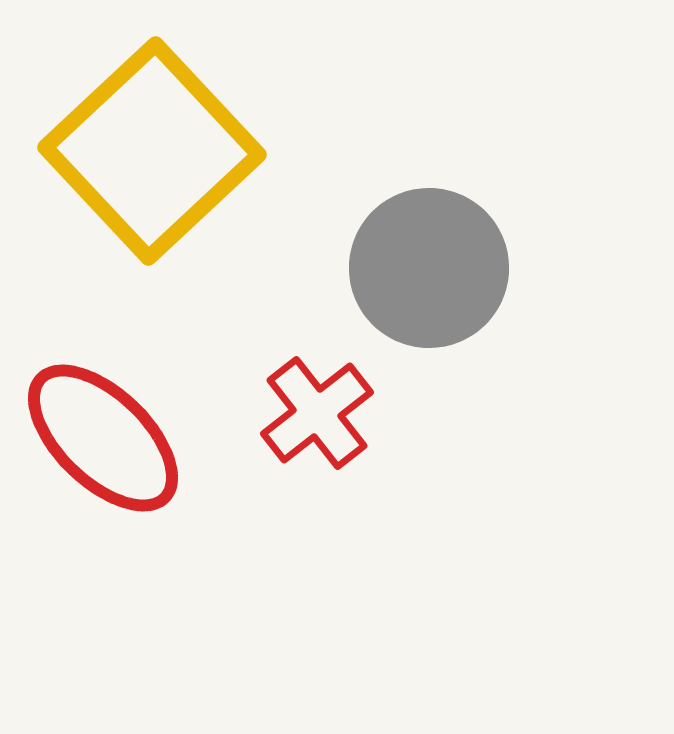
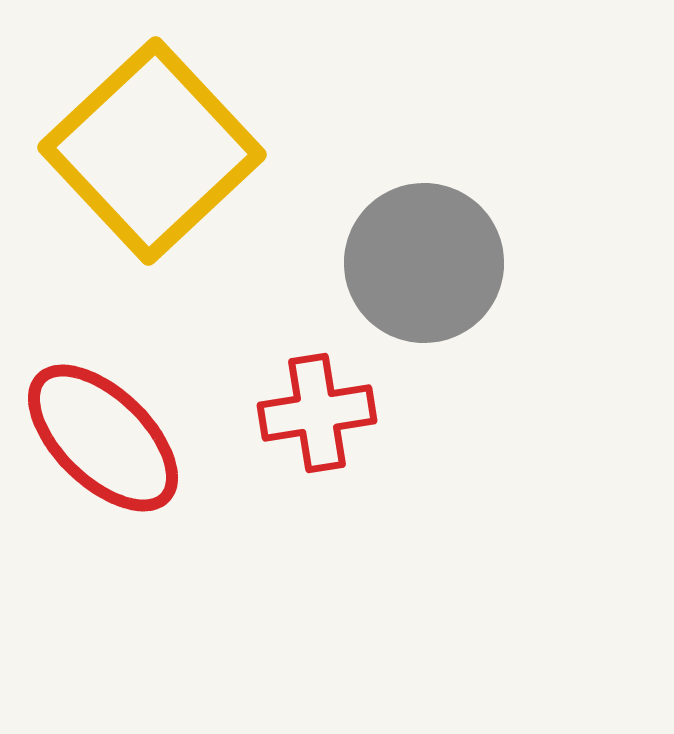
gray circle: moved 5 px left, 5 px up
red cross: rotated 29 degrees clockwise
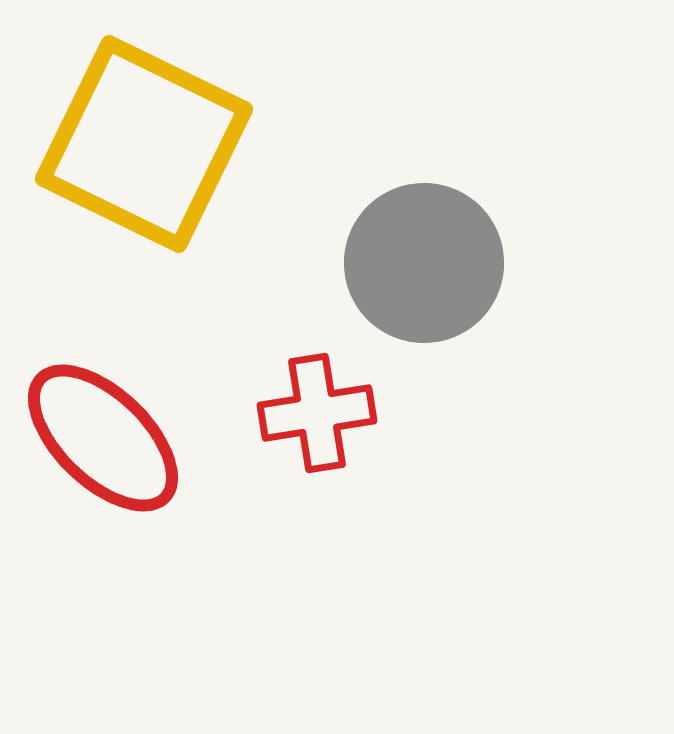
yellow square: moved 8 px left, 7 px up; rotated 21 degrees counterclockwise
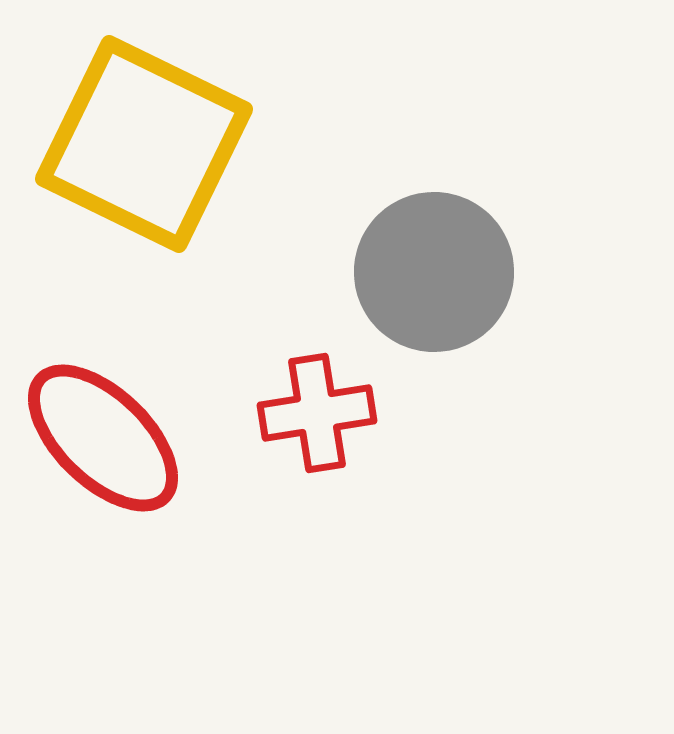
gray circle: moved 10 px right, 9 px down
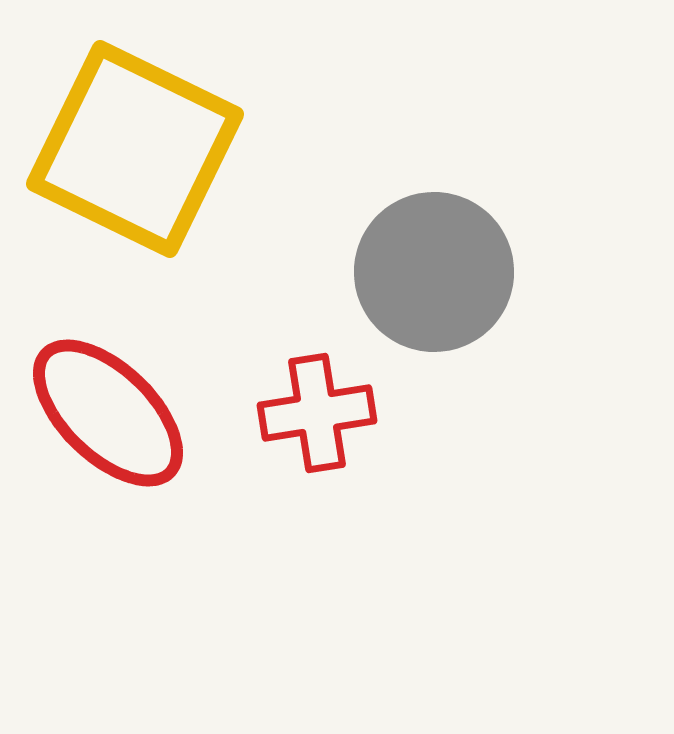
yellow square: moved 9 px left, 5 px down
red ellipse: moved 5 px right, 25 px up
